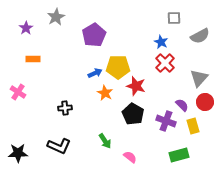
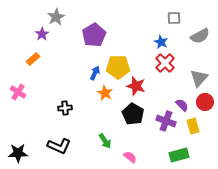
purple star: moved 16 px right, 6 px down
orange rectangle: rotated 40 degrees counterclockwise
blue arrow: rotated 40 degrees counterclockwise
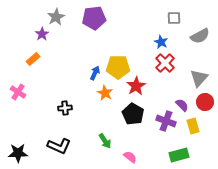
purple pentagon: moved 17 px up; rotated 25 degrees clockwise
red star: rotated 24 degrees clockwise
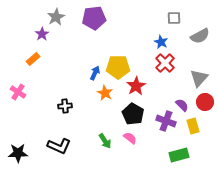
black cross: moved 2 px up
pink semicircle: moved 19 px up
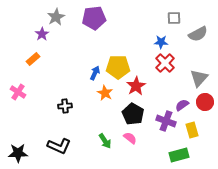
gray semicircle: moved 2 px left, 2 px up
blue star: rotated 24 degrees counterclockwise
purple semicircle: rotated 80 degrees counterclockwise
yellow rectangle: moved 1 px left, 4 px down
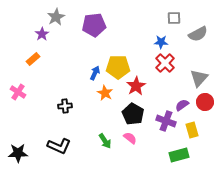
purple pentagon: moved 7 px down
